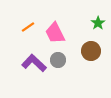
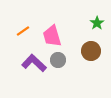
green star: moved 1 px left
orange line: moved 5 px left, 4 px down
pink trapezoid: moved 3 px left, 3 px down; rotated 10 degrees clockwise
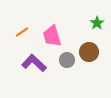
orange line: moved 1 px left, 1 px down
brown circle: moved 2 px left, 1 px down
gray circle: moved 9 px right
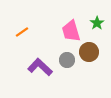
pink trapezoid: moved 19 px right, 5 px up
purple L-shape: moved 6 px right, 4 px down
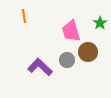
green star: moved 3 px right
orange line: moved 2 px right, 16 px up; rotated 64 degrees counterclockwise
brown circle: moved 1 px left
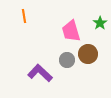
brown circle: moved 2 px down
purple L-shape: moved 6 px down
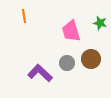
green star: rotated 24 degrees counterclockwise
brown circle: moved 3 px right, 5 px down
gray circle: moved 3 px down
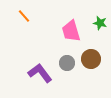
orange line: rotated 32 degrees counterclockwise
purple L-shape: rotated 10 degrees clockwise
